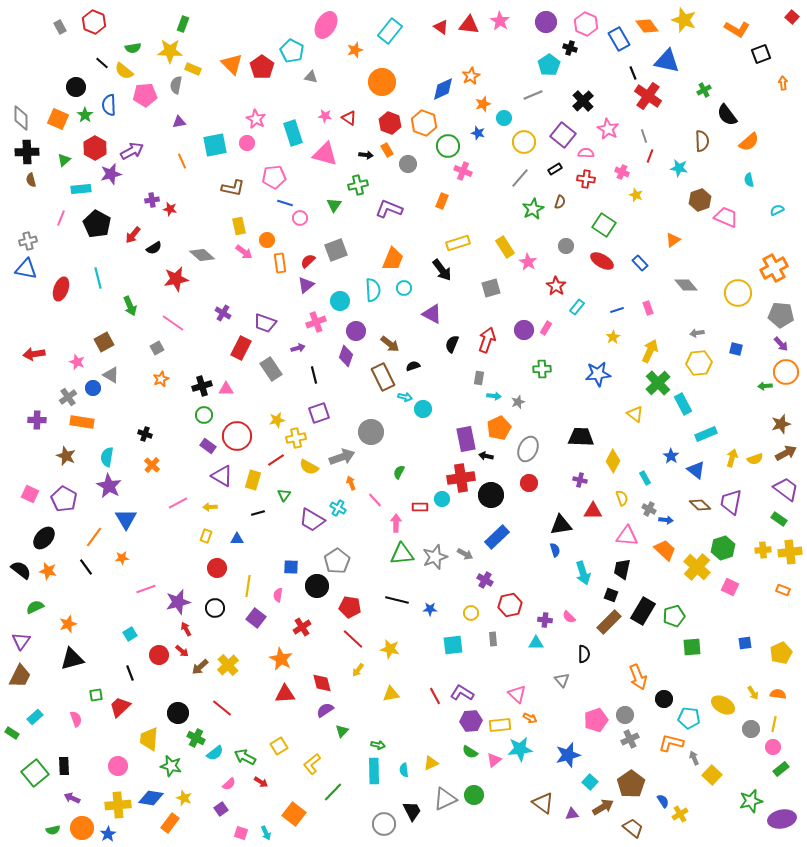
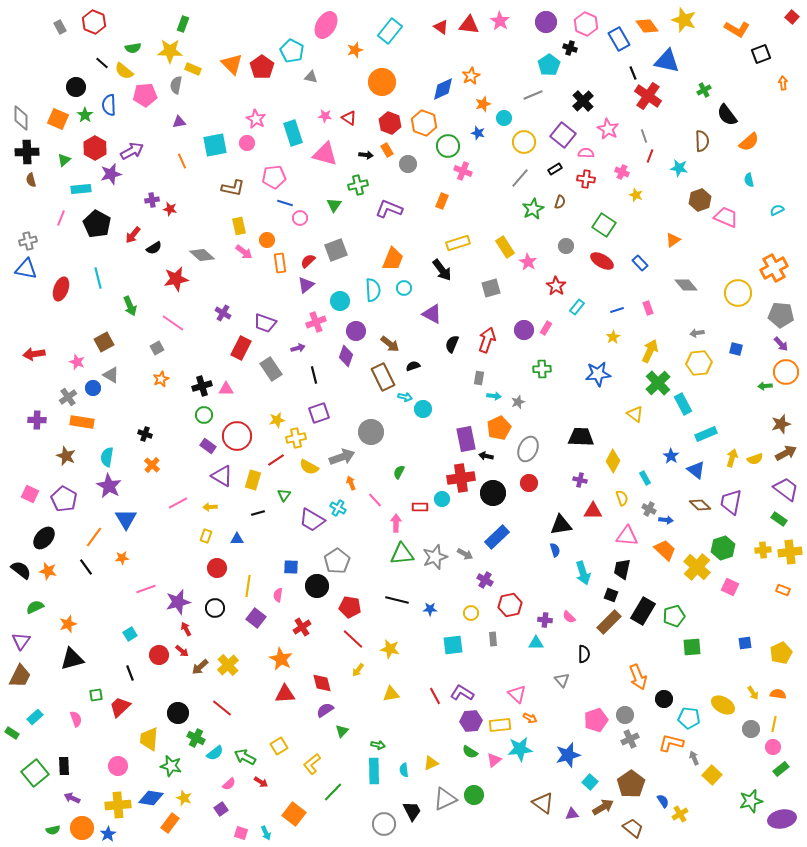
black circle at (491, 495): moved 2 px right, 2 px up
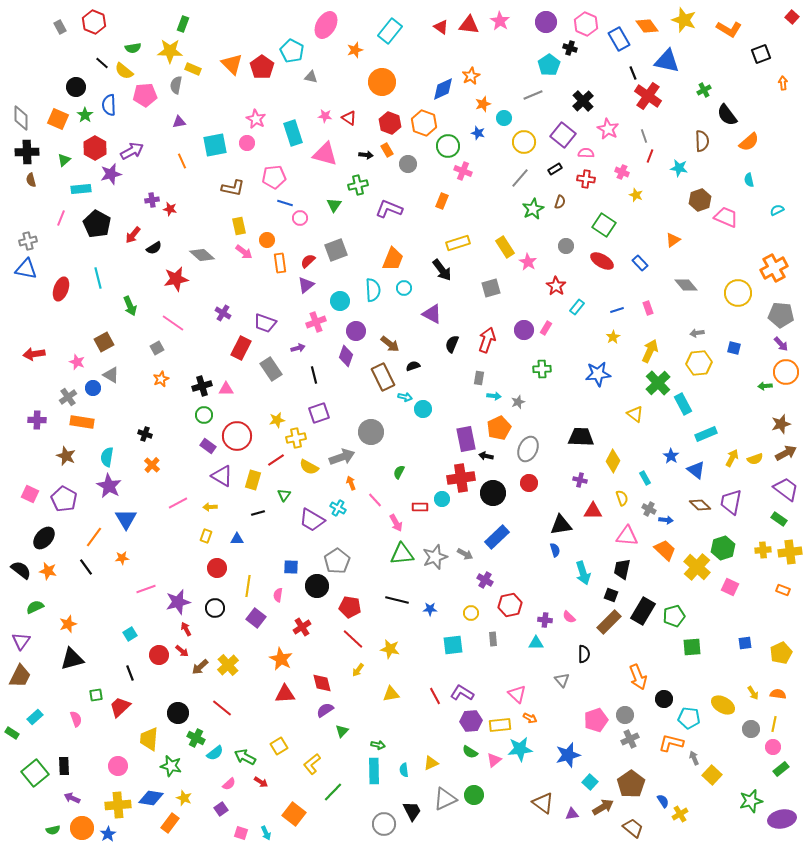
orange L-shape at (737, 29): moved 8 px left
blue square at (736, 349): moved 2 px left, 1 px up
yellow arrow at (732, 458): rotated 12 degrees clockwise
pink arrow at (396, 523): rotated 150 degrees clockwise
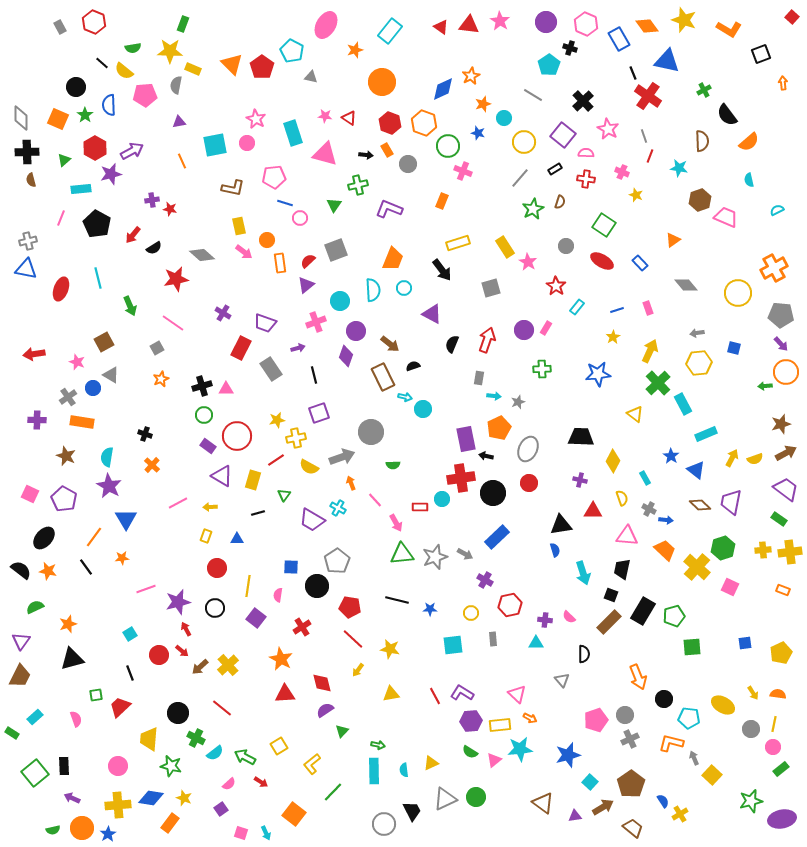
gray line at (533, 95): rotated 54 degrees clockwise
green semicircle at (399, 472): moved 6 px left, 7 px up; rotated 120 degrees counterclockwise
green circle at (474, 795): moved 2 px right, 2 px down
purple triangle at (572, 814): moved 3 px right, 2 px down
